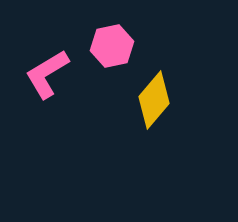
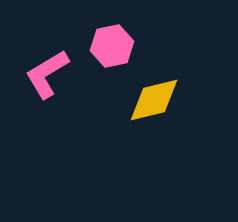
yellow diamond: rotated 36 degrees clockwise
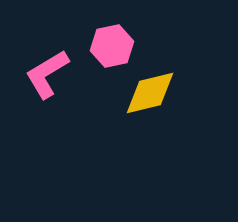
yellow diamond: moved 4 px left, 7 px up
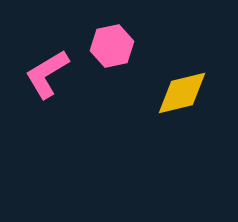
yellow diamond: moved 32 px right
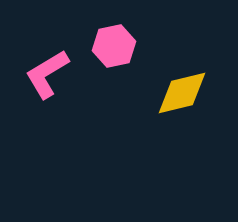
pink hexagon: moved 2 px right
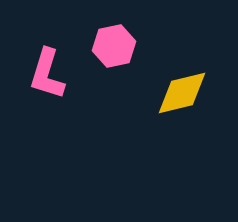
pink L-shape: rotated 42 degrees counterclockwise
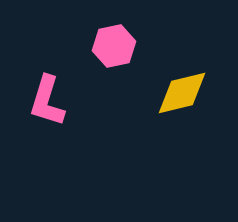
pink L-shape: moved 27 px down
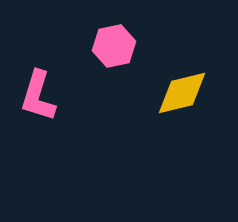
pink L-shape: moved 9 px left, 5 px up
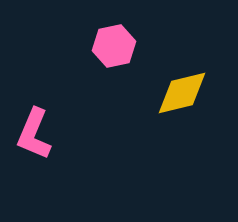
pink L-shape: moved 4 px left, 38 px down; rotated 6 degrees clockwise
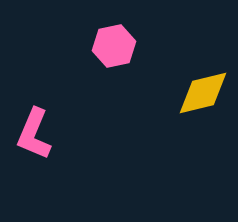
yellow diamond: moved 21 px right
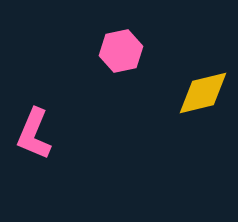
pink hexagon: moved 7 px right, 5 px down
